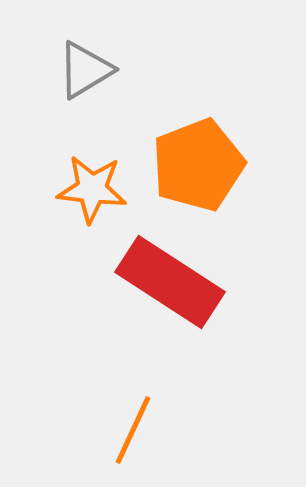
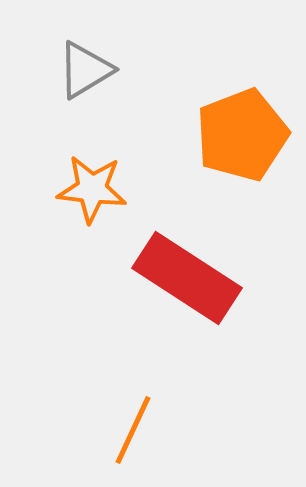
orange pentagon: moved 44 px right, 30 px up
red rectangle: moved 17 px right, 4 px up
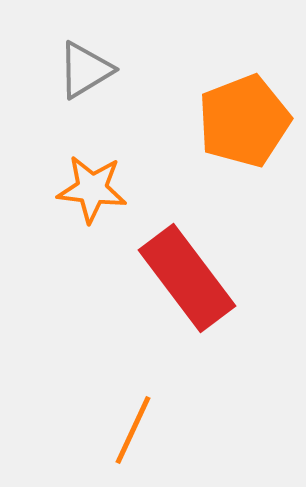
orange pentagon: moved 2 px right, 14 px up
red rectangle: rotated 20 degrees clockwise
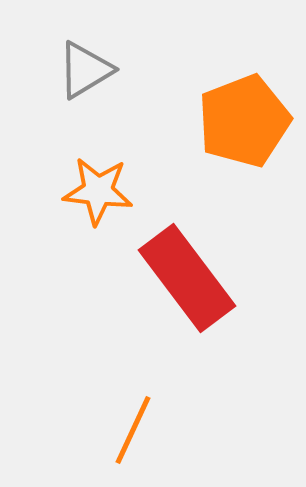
orange star: moved 6 px right, 2 px down
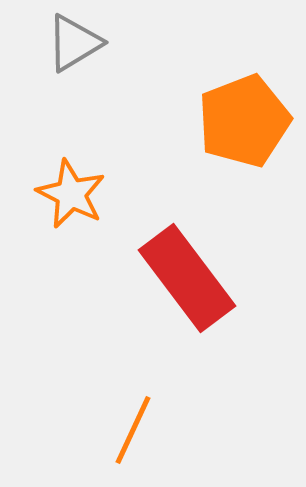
gray triangle: moved 11 px left, 27 px up
orange star: moved 27 px left, 3 px down; rotated 20 degrees clockwise
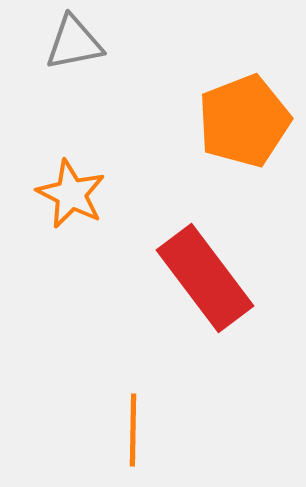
gray triangle: rotated 20 degrees clockwise
red rectangle: moved 18 px right
orange line: rotated 24 degrees counterclockwise
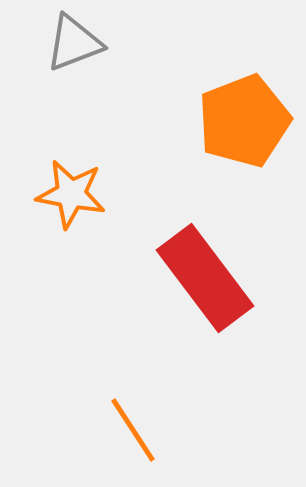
gray triangle: rotated 10 degrees counterclockwise
orange star: rotated 16 degrees counterclockwise
orange line: rotated 34 degrees counterclockwise
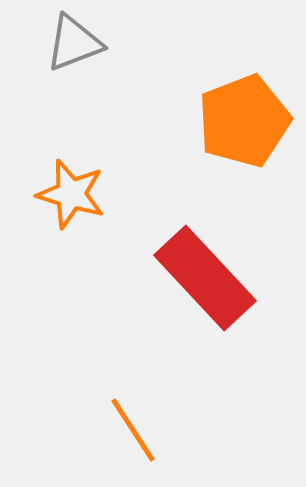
orange star: rotated 6 degrees clockwise
red rectangle: rotated 6 degrees counterclockwise
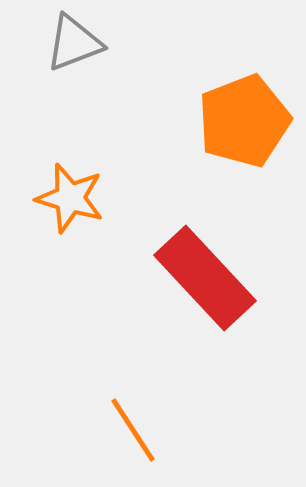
orange star: moved 1 px left, 4 px down
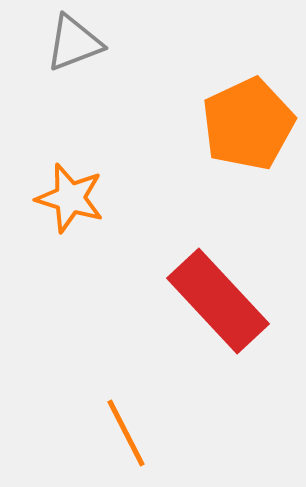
orange pentagon: moved 4 px right, 3 px down; rotated 4 degrees counterclockwise
red rectangle: moved 13 px right, 23 px down
orange line: moved 7 px left, 3 px down; rotated 6 degrees clockwise
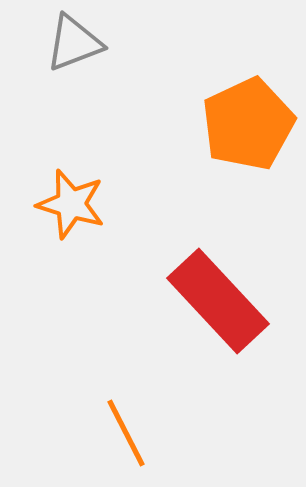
orange star: moved 1 px right, 6 px down
